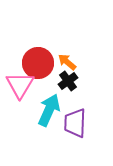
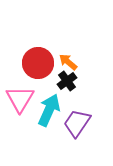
orange arrow: moved 1 px right
black cross: moved 1 px left
pink triangle: moved 14 px down
purple trapezoid: moved 2 px right; rotated 32 degrees clockwise
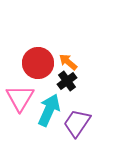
pink triangle: moved 1 px up
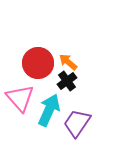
pink triangle: rotated 12 degrees counterclockwise
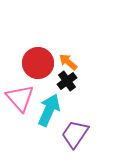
purple trapezoid: moved 2 px left, 11 px down
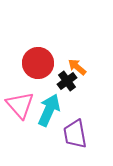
orange arrow: moved 9 px right, 5 px down
pink triangle: moved 7 px down
purple trapezoid: rotated 44 degrees counterclockwise
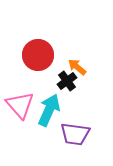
red circle: moved 8 px up
purple trapezoid: rotated 72 degrees counterclockwise
